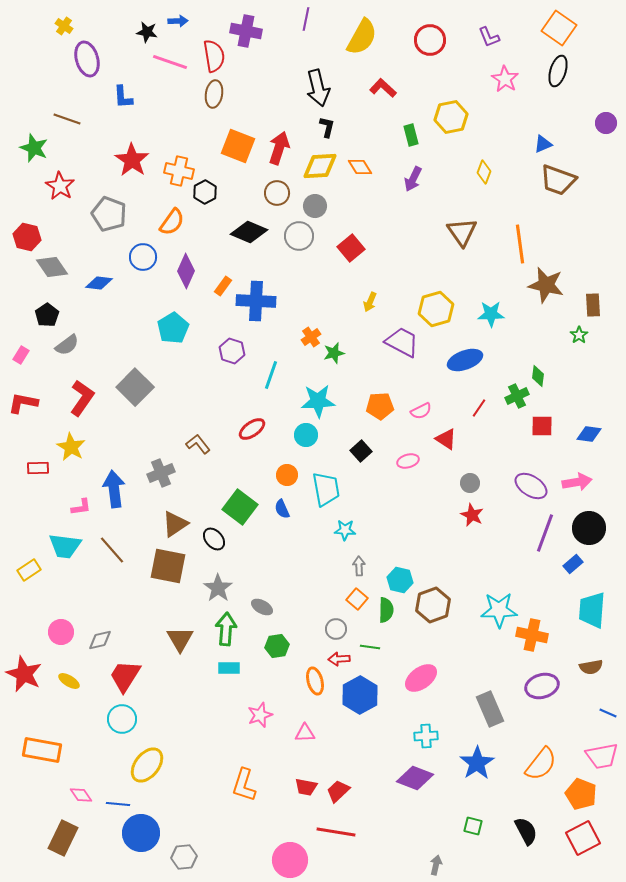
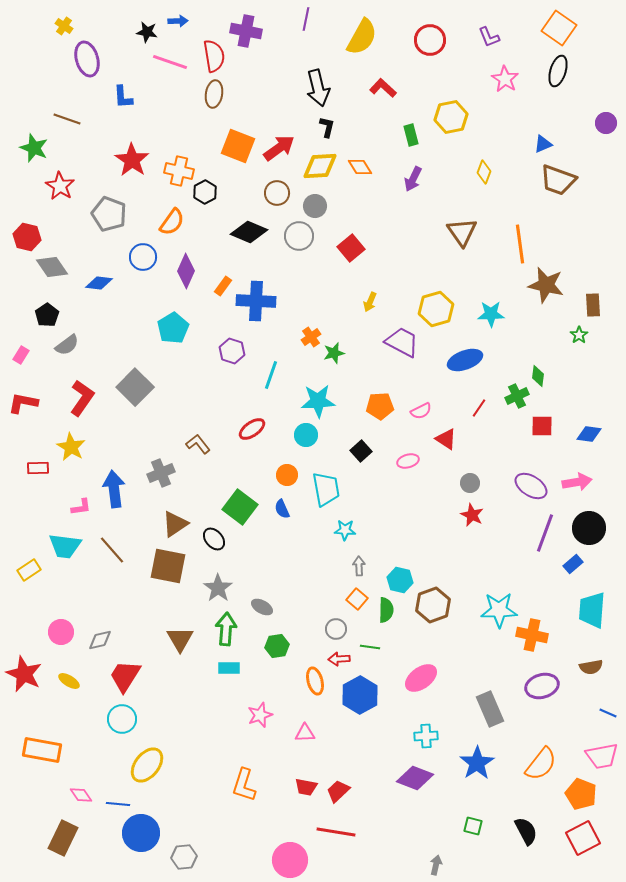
red arrow at (279, 148): rotated 36 degrees clockwise
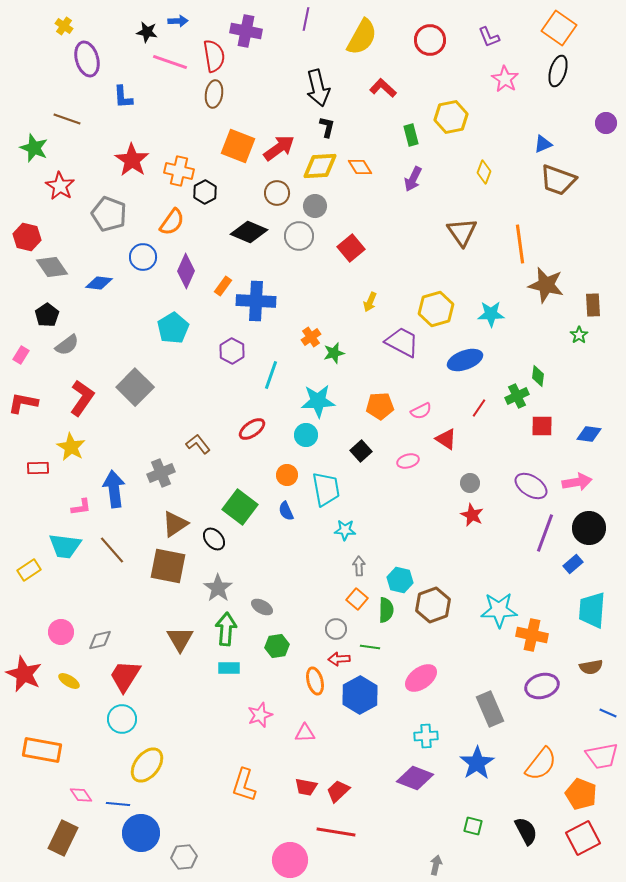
purple hexagon at (232, 351): rotated 10 degrees clockwise
blue semicircle at (282, 509): moved 4 px right, 2 px down
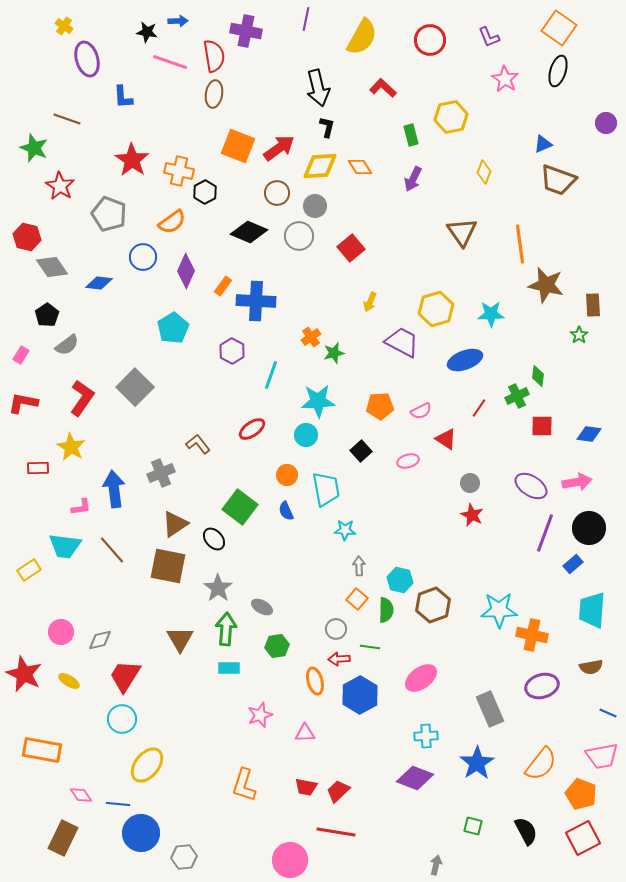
orange semicircle at (172, 222): rotated 20 degrees clockwise
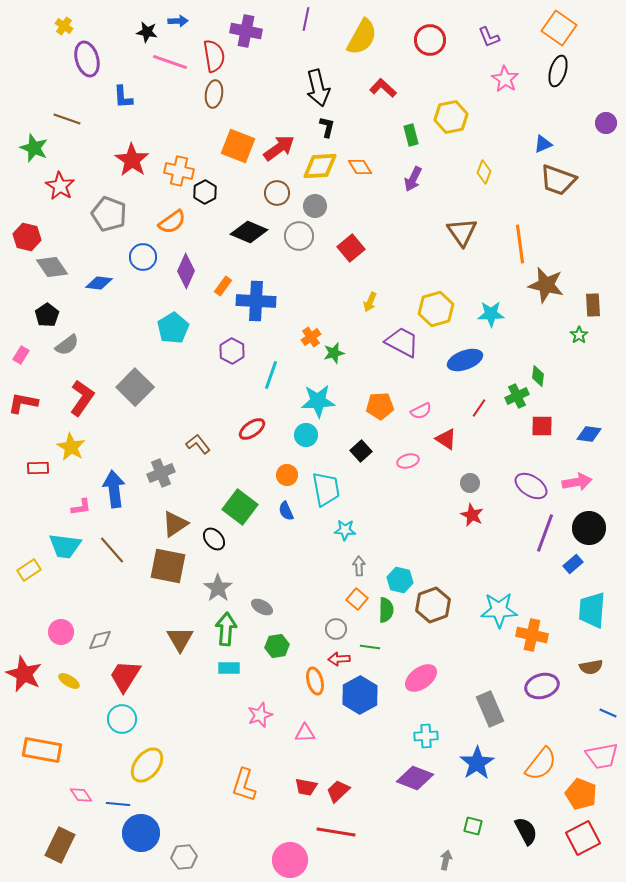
brown rectangle at (63, 838): moved 3 px left, 7 px down
gray arrow at (436, 865): moved 10 px right, 5 px up
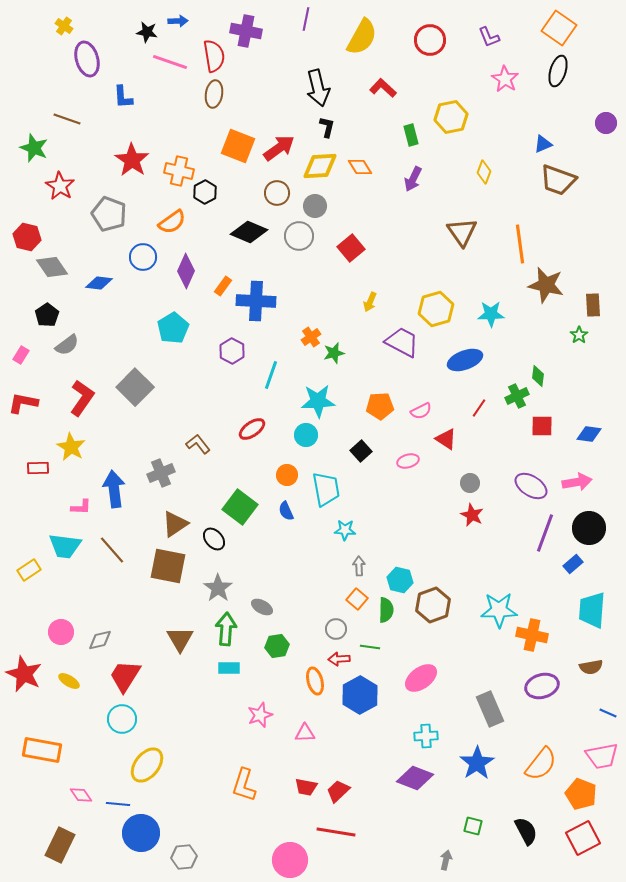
pink L-shape at (81, 507): rotated 10 degrees clockwise
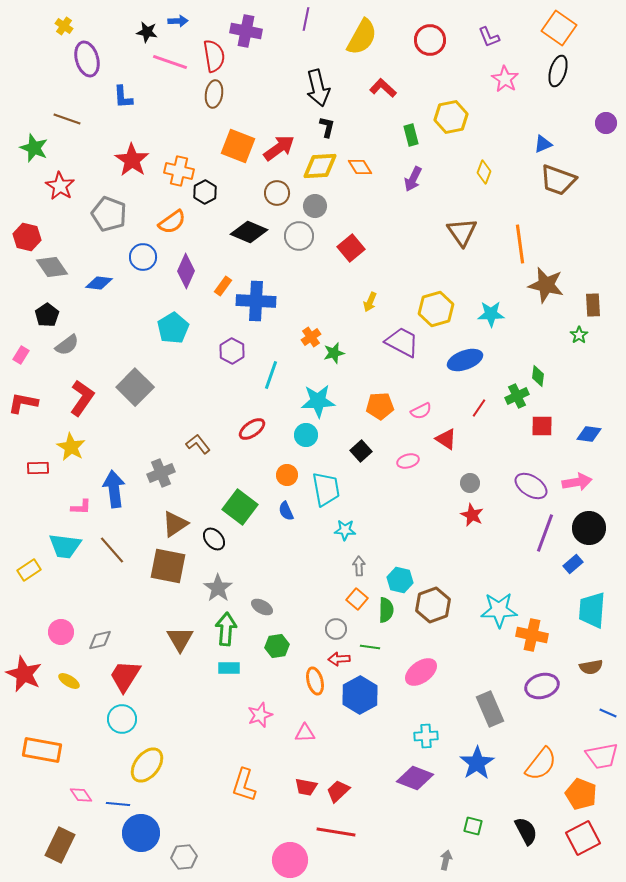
pink ellipse at (421, 678): moved 6 px up
